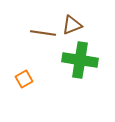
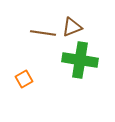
brown triangle: moved 2 px down
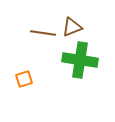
orange square: rotated 12 degrees clockwise
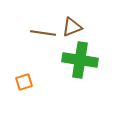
orange square: moved 3 px down
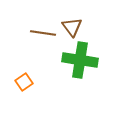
brown triangle: rotated 45 degrees counterclockwise
orange square: rotated 18 degrees counterclockwise
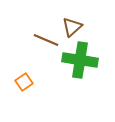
brown triangle: rotated 25 degrees clockwise
brown line: moved 3 px right, 7 px down; rotated 15 degrees clockwise
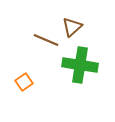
green cross: moved 5 px down
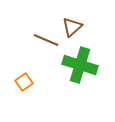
green cross: rotated 8 degrees clockwise
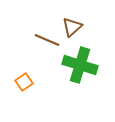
brown line: moved 1 px right
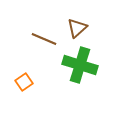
brown triangle: moved 5 px right, 1 px down
brown line: moved 3 px left, 1 px up
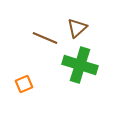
brown line: moved 1 px right, 1 px up
orange square: moved 2 px down; rotated 12 degrees clockwise
